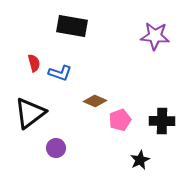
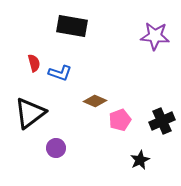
black cross: rotated 25 degrees counterclockwise
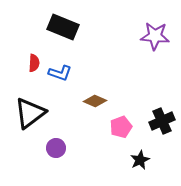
black rectangle: moved 9 px left, 1 px down; rotated 12 degrees clockwise
red semicircle: rotated 18 degrees clockwise
pink pentagon: moved 1 px right, 7 px down
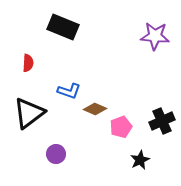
red semicircle: moved 6 px left
blue L-shape: moved 9 px right, 18 px down
brown diamond: moved 8 px down
black triangle: moved 1 px left
purple circle: moved 6 px down
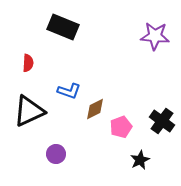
brown diamond: rotated 50 degrees counterclockwise
black triangle: moved 2 px up; rotated 12 degrees clockwise
black cross: rotated 30 degrees counterclockwise
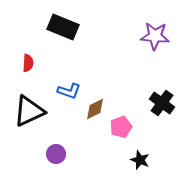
black cross: moved 18 px up
black star: rotated 24 degrees counterclockwise
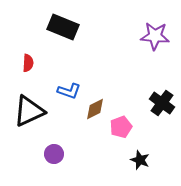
purple circle: moved 2 px left
